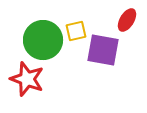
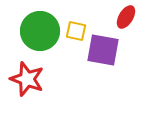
red ellipse: moved 1 px left, 3 px up
yellow square: rotated 25 degrees clockwise
green circle: moved 3 px left, 9 px up
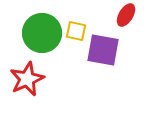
red ellipse: moved 2 px up
green circle: moved 2 px right, 2 px down
red star: rotated 28 degrees clockwise
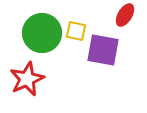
red ellipse: moved 1 px left
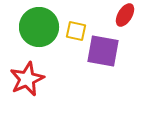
green circle: moved 3 px left, 6 px up
purple square: moved 1 px down
